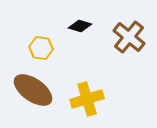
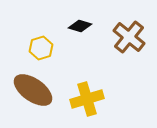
yellow hexagon: rotated 25 degrees counterclockwise
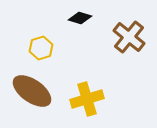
black diamond: moved 8 px up
brown ellipse: moved 1 px left, 1 px down
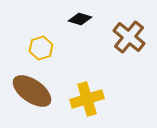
black diamond: moved 1 px down
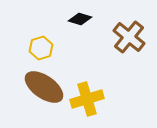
brown ellipse: moved 12 px right, 4 px up
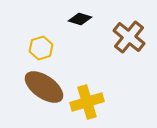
yellow cross: moved 3 px down
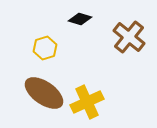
yellow hexagon: moved 4 px right
brown ellipse: moved 6 px down
yellow cross: rotated 8 degrees counterclockwise
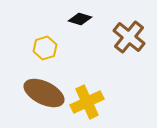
brown ellipse: rotated 9 degrees counterclockwise
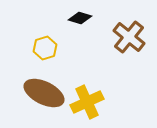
black diamond: moved 1 px up
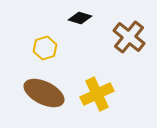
yellow cross: moved 10 px right, 8 px up
